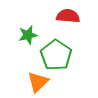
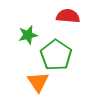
orange triangle: rotated 20 degrees counterclockwise
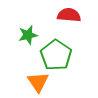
red semicircle: moved 1 px right, 1 px up
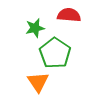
green star: moved 7 px right, 7 px up
green pentagon: moved 1 px left, 2 px up
